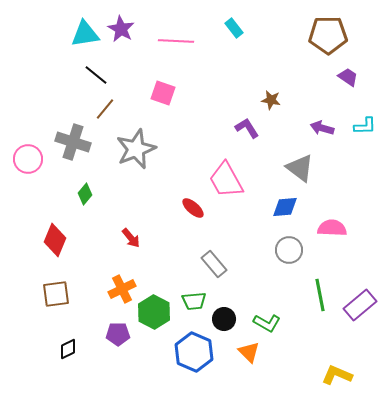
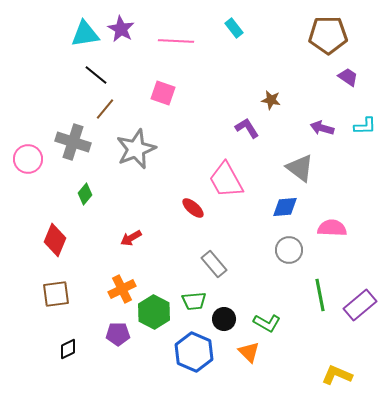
red arrow: rotated 100 degrees clockwise
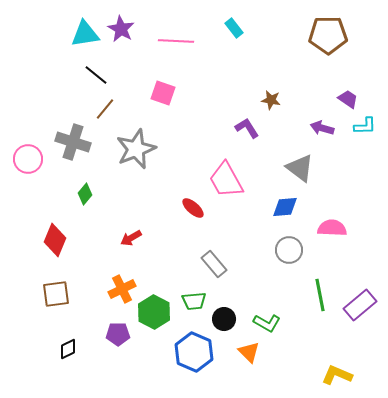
purple trapezoid: moved 22 px down
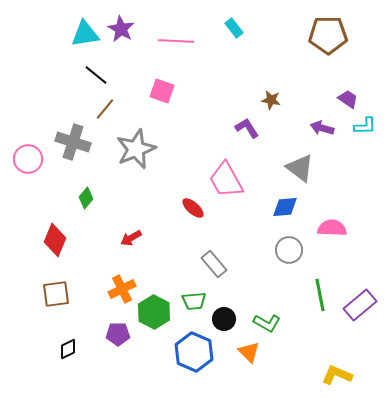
pink square: moved 1 px left, 2 px up
green diamond: moved 1 px right, 4 px down
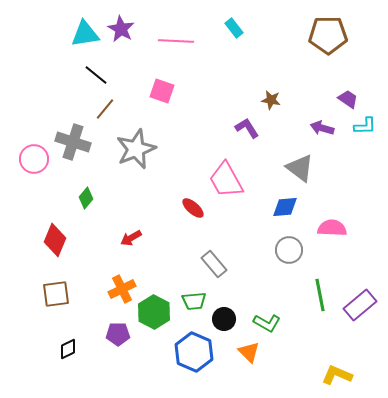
pink circle: moved 6 px right
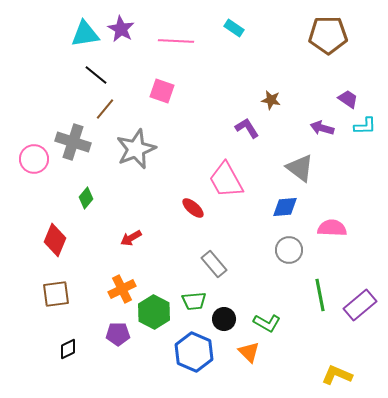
cyan rectangle: rotated 18 degrees counterclockwise
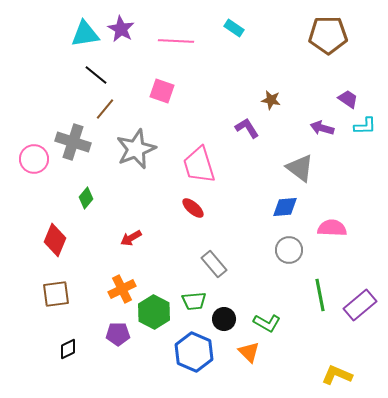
pink trapezoid: moved 27 px left, 15 px up; rotated 12 degrees clockwise
